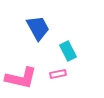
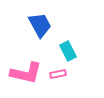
blue trapezoid: moved 2 px right, 3 px up
pink L-shape: moved 5 px right, 5 px up
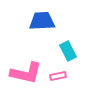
blue trapezoid: moved 2 px right, 4 px up; rotated 64 degrees counterclockwise
pink rectangle: moved 2 px down
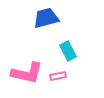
blue trapezoid: moved 4 px right, 3 px up; rotated 12 degrees counterclockwise
pink L-shape: moved 1 px right
